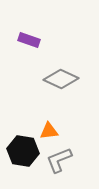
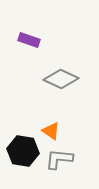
orange triangle: moved 2 px right; rotated 42 degrees clockwise
gray L-shape: moved 1 px up; rotated 28 degrees clockwise
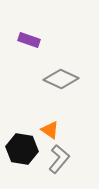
orange triangle: moved 1 px left, 1 px up
black hexagon: moved 1 px left, 2 px up
gray L-shape: rotated 124 degrees clockwise
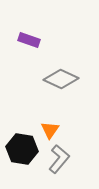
orange triangle: rotated 30 degrees clockwise
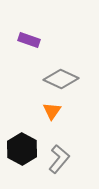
orange triangle: moved 2 px right, 19 px up
black hexagon: rotated 20 degrees clockwise
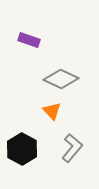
orange triangle: rotated 18 degrees counterclockwise
gray L-shape: moved 13 px right, 11 px up
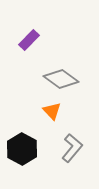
purple rectangle: rotated 65 degrees counterclockwise
gray diamond: rotated 12 degrees clockwise
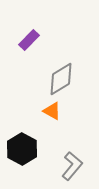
gray diamond: rotated 68 degrees counterclockwise
orange triangle: rotated 18 degrees counterclockwise
gray L-shape: moved 18 px down
